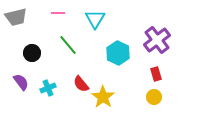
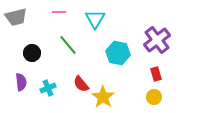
pink line: moved 1 px right, 1 px up
cyan hexagon: rotated 15 degrees counterclockwise
purple semicircle: rotated 30 degrees clockwise
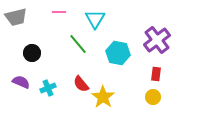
green line: moved 10 px right, 1 px up
red rectangle: rotated 24 degrees clockwise
purple semicircle: rotated 60 degrees counterclockwise
yellow circle: moved 1 px left
